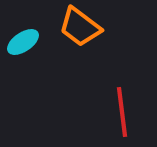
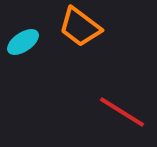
red line: rotated 51 degrees counterclockwise
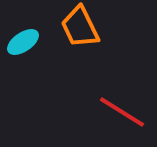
orange trapezoid: rotated 27 degrees clockwise
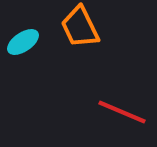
red line: rotated 9 degrees counterclockwise
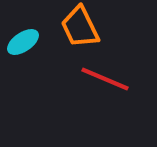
red line: moved 17 px left, 33 px up
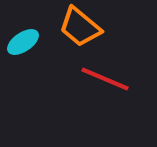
orange trapezoid: rotated 24 degrees counterclockwise
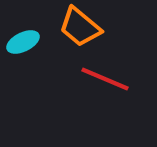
cyan ellipse: rotated 8 degrees clockwise
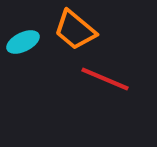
orange trapezoid: moved 5 px left, 3 px down
